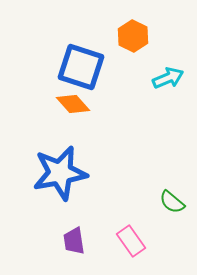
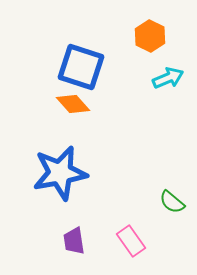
orange hexagon: moved 17 px right
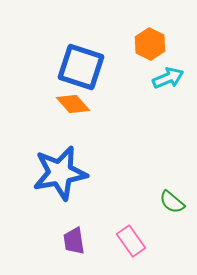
orange hexagon: moved 8 px down
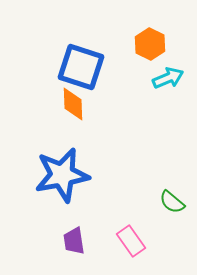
orange diamond: rotated 40 degrees clockwise
blue star: moved 2 px right, 2 px down
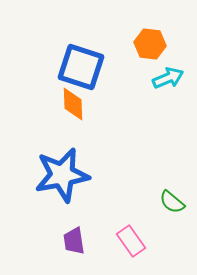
orange hexagon: rotated 20 degrees counterclockwise
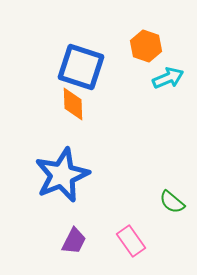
orange hexagon: moved 4 px left, 2 px down; rotated 12 degrees clockwise
blue star: rotated 12 degrees counterclockwise
purple trapezoid: rotated 144 degrees counterclockwise
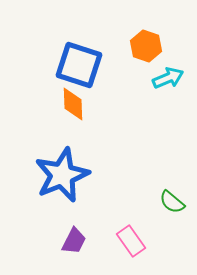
blue square: moved 2 px left, 2 px up
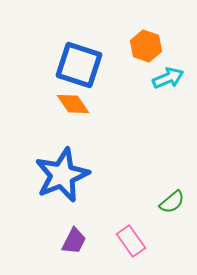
orange diamond: rotated 32 degrees counterclockwise
green semicircle: rotated 80 degrees counterclockwise
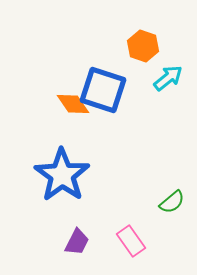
orange hexagon: moved 3 px left
blue square: moved 24 px right, 25 px down
cyan arrow: rotated 16 degrees counterclockwise
blue star: rotated 14 degrees counterclockwise
purple trapezoid: moved 3 px right, 1 px down
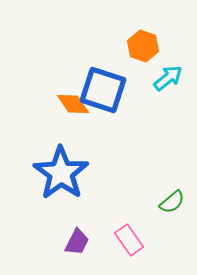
blue star: moved 1 px left, 2 px up
pink rectangle: moved 2 px left, 1 px up
